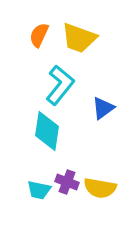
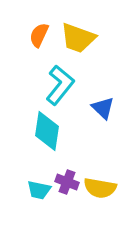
yellow trapezoid: moved 1 px left
blue triangle: rotated 40 degrees counterclockwise
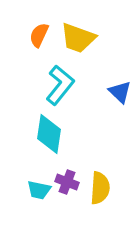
blue triangle: moved 17 px right, 16 px up
cyan diamond: moved 2 px right, 3 px down
yellow semicircle: rotated 96 degrees counterclockwise
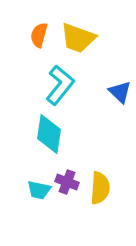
orange semicircle: rotated 10 degrees counterclockwise
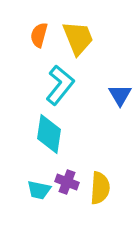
yellow trapezoid: rotated 132 degrees counterclockwise
blue triangle: moved 3 px down; rotated 15 degrees clockwise
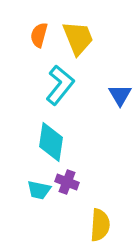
cyan diamond: moved 2 px right, 8 px down
yellow semicircle: moved 37 px down
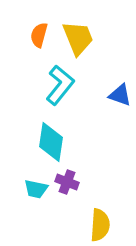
blue triangle: rotated 40 degrees counterclockwise
cyan trapezoid: moved 3 px left, 1 px up
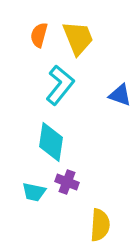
cyan trapezoid: moved 2 px left, 3 px down
